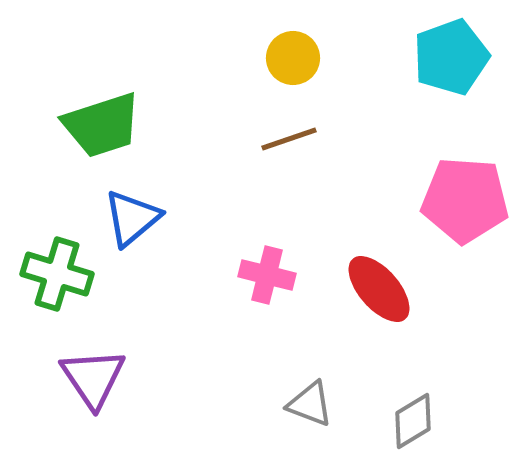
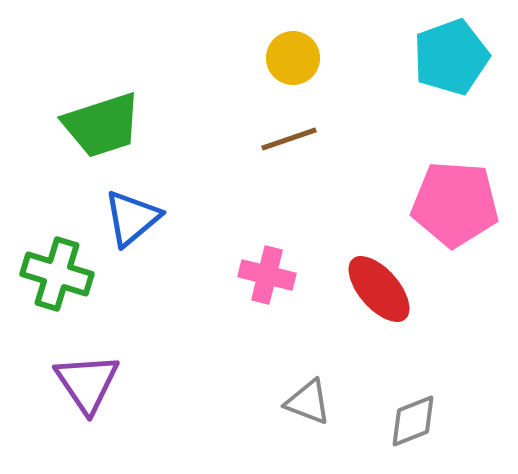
pink pentagon: moved 10 px left, 4 px down
purple triangle: moved 6 px left, 5 px down
gray triangle: moved 2 px left, 2 px up
gray diamond: rotated 10 degrees clockwise
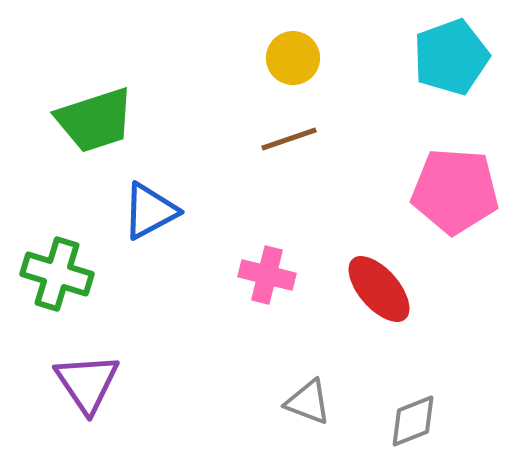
green trapezoid: moved 7 px left, 5 px up
pink pentagon: moved 13 px up
blue triangle: moved 18 px right, 7 px up; rotated 12 degrees clockwise
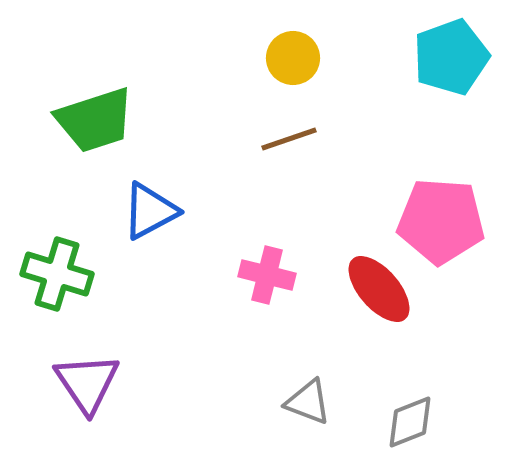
pink pentagon: moved 14 px left, 30 px down
gray diamond: moved 3 px left, 1 px down
